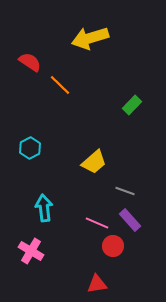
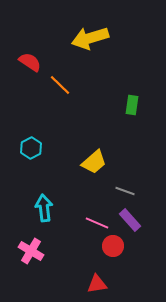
green rectangle: rotated 36 degrees counterclockwise
cyan hexagon: moved 1 px right
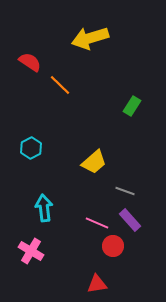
green rectangle: moved 1 px down; rotated 24 degrees clockwise
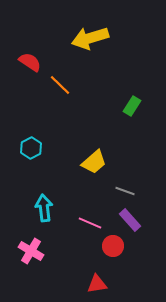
pink line: moved 7 px left
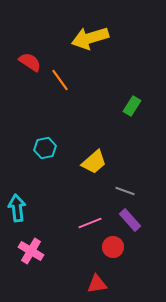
orange line: moved 5 px up; rotated 10 degrees clockwise
cyan hexagon: moved 14 px right; rotated 15 degrees clockwise
cyan arrow: moved 27 px left
pink line: rotated 45 degrees counterclockwise
red circle: moved 1 px down
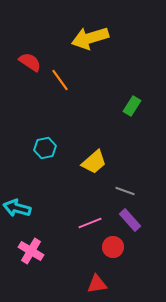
cyan arrow: rotated 68 degrees counterclockwise
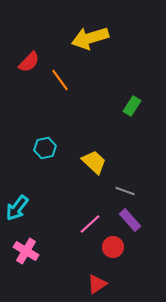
red semicircle: moved 1 px left; rotated 100 degrees clockwise
yellow trapezoid: rotated 96 degrees counterclockwise
cyan arrow: rotated 68 degrees counterclockwise
pink line: moved 1 px down; rotated 20 degrees counterclockwise
pink cross: moved 5 px left
red triangle: rotated 25 degrees counterclockwise
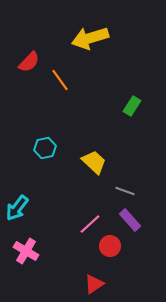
red circle: moved 3 px left, 1 px up
red triangle: moved 3 px left
